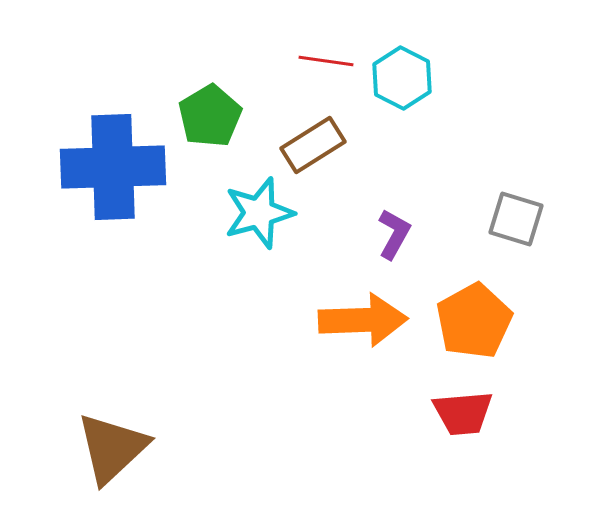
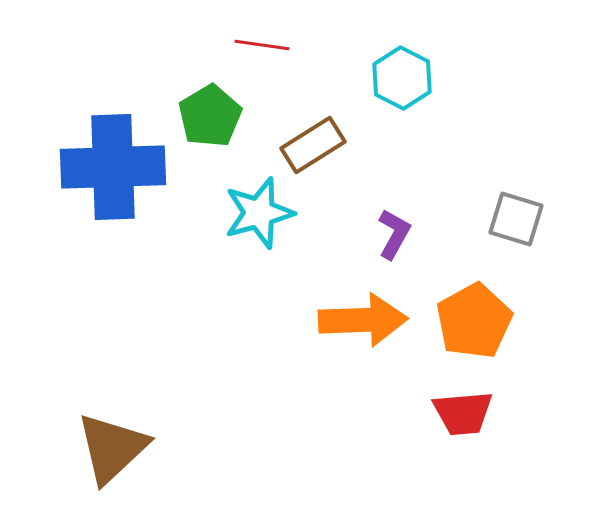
red line: moved 64 px left, 16 px up
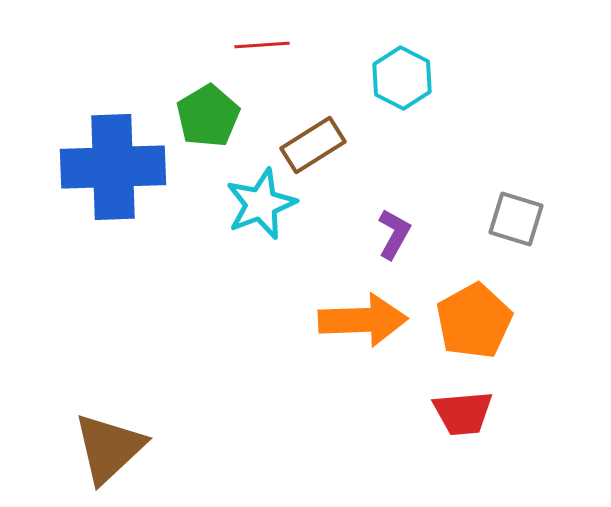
red line: rotated 12 degrees counterclockwise
green pentagon: moved 2 px left
cyan star: moved 2 px right, 9 px up; rotated 6 degrees counterclockwise
brown triangle: moved 3 px left
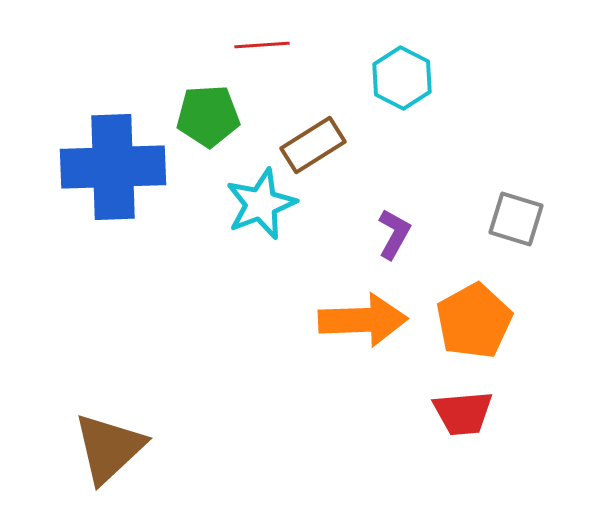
green pentagon: rotated 28 degrees clockwise
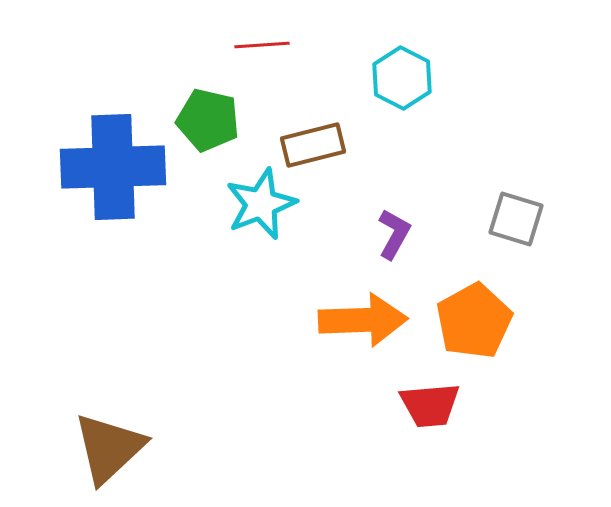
green pentagon: moved 4 px down; rotated 16 degrees clockwise
brown rectangle: rotated 18 degrees clockwise
red trapezoid: moved 33 px left, 8 px up
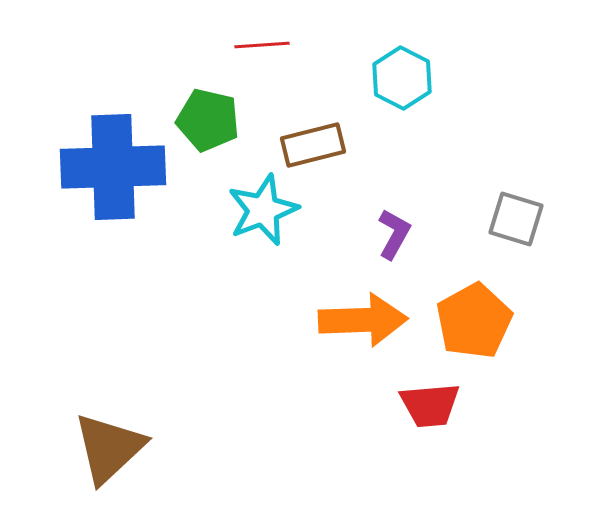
cyan star: moved 2 px right, 6 px down
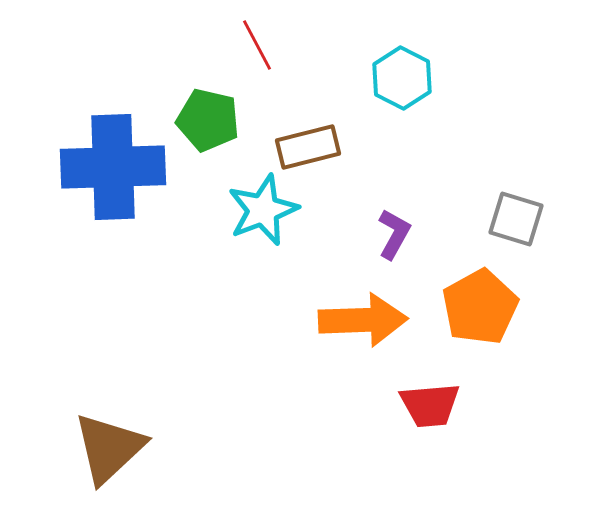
red line: moved 5 px left; rotated 66 degrees clockwise
brown rectangle: moved 5 px left, 2 px down
orange pentagon: moved 6 px right, 14 px up
